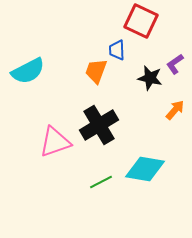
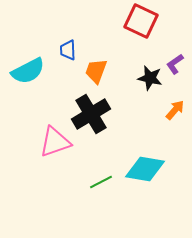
blue trapezoid: moved 49 px left
black cross: moved 8 px left, 11 px up
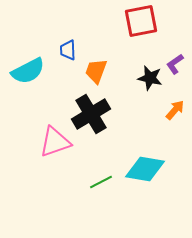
red square: rotated 36 degrees counterclockwise
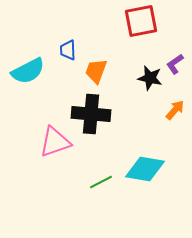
black cross: rotated 36 degrees clockwise
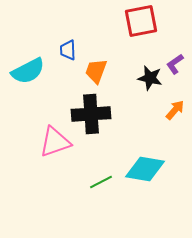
black cross: rotated 9 degrees counterclockwise
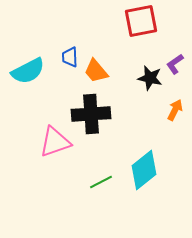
blue trapezoid: moved 2 px right, 7 px down
orange trapezoid: rotated 60 degrees counterclockwise
orange arrow: rotated 15 degrees counterclockwise
cyan diamond: moved 1 px left, 1 px down; rotated 48 degrees counterclockwise
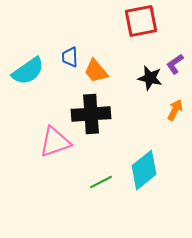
cyan semicircle: rotated 8 degrees counterclockwise
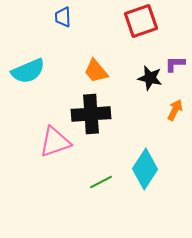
red square: rotated 8 degrees counterclockwise
blue trapezoid: moved 7 px left, 40 px up
purple L-shape: rotated 35 degrees clockwise
cyan semicircle: rotated 12 degrees clockwise
cyan diamond: moved 1 px right, 1 px up; rotated 18 degrees counterclockwise
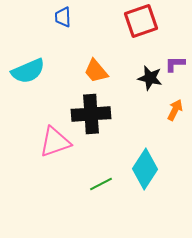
green line: moved 2 px down
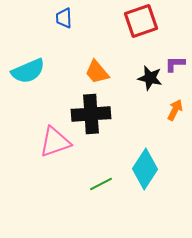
blue trapezoid: moved 1 px right, 1 px down
orange trapezoid: moved 1 px right, 1 px down
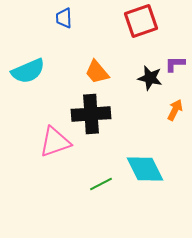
cyan diamond: rotated 60 degrees counterclockwise
